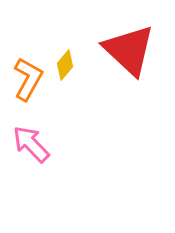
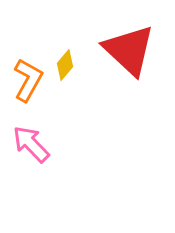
orange L-shape: moved 1 px down
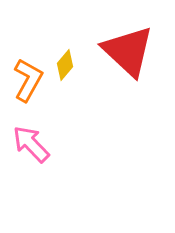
red triangle: moved 1 px left, 1 px down
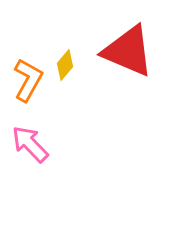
red triangle: rotated 20 degrees counterclockwise
pink arrow: moved 1 px left
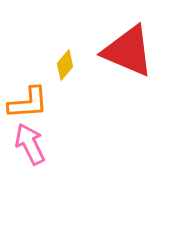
orange L-shape: moved 23 px down; rotated 57 degrees clockwise
pink arrow: rotated 18 degrees clockwise
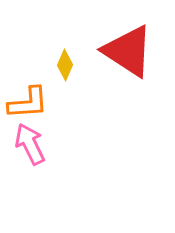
red triangle: rotated 10 degrees clockwise
yellow diamond: rotated 16 degrees counterclockwise
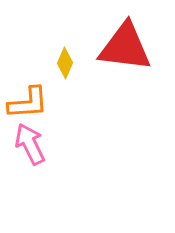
red triangle: moved 3 px left, 4 px up; rotated 26 degrees counterclockwise
yellow diamond: moved 2 px up
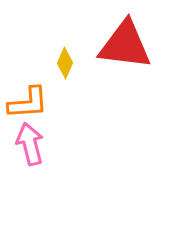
red triangle: moved 2 px up
pink arrow: rotated 12 degrees clockwise
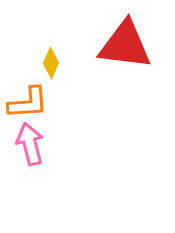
yellow diamond: moved 14 px left
